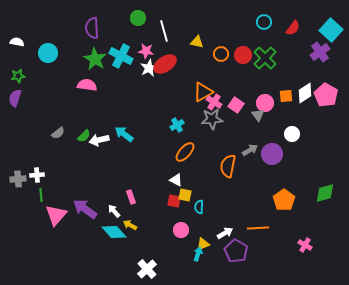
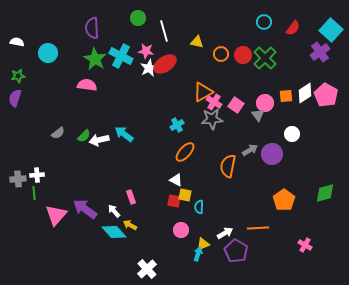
green line at (41, 195): moved 7 px left, 2 px up
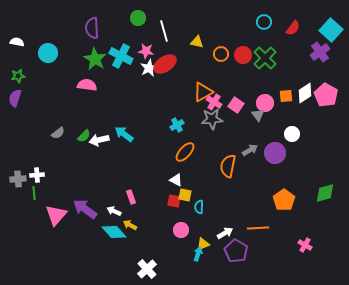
purple circle at (272, 154): moved 3 px right, 1 px up
white arrow at (114, 211): rotated 24 degrees counterclockwise
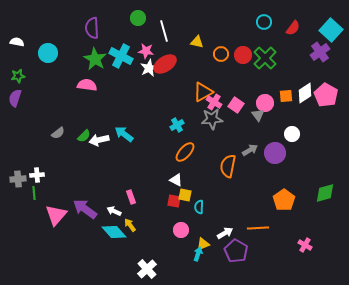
yellow arrow at (130, 225): rotated 24 degrees clockwise
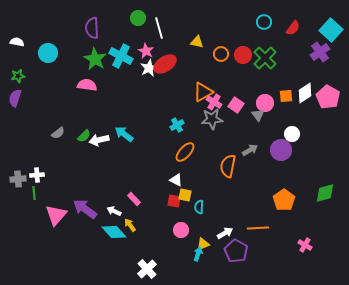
white line at (164, 31): moved 5 px left, 3 px up
pink star at (146, 51): rotated 21 degrees clockwise
pink pentagon at (326, 95): moved 2 px right, 2 px down
purple circle at (275, 153): moved 6 px right, 3 px up
pink rectangle at (131, 197): moved 3 px right, 2 px down; rotated 24 degrees counterclockwise
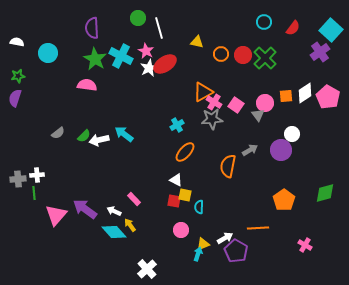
white arrow at (225, 233): moved 5 px down
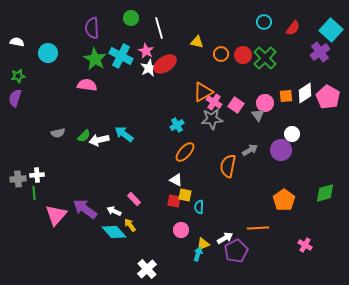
green circle at (138, 18): moved 7 px left
gray semicircle at (58, 133): rotated 24 degrees clockwise
purple pentagon at (236, 251): rotated 15 degrees clockwise
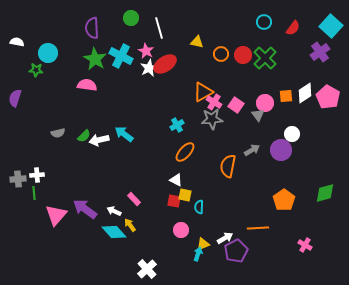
cyan square at (331, 30): moved 4 px up
green star at (18, 76): moved 18 px right, 6 px up; rotated 16 degrees clockwise
gray arrow at (250, 150): moved 2 px right
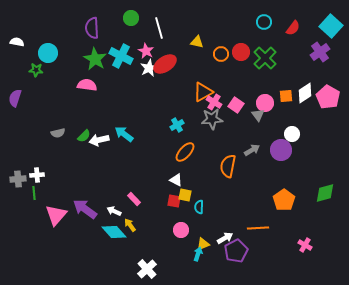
red circle at (243, 55): moved 2 px left, 3 px up
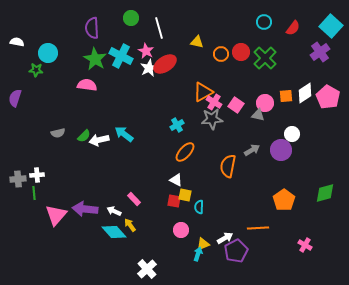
gray triangle at (258, 115): rotated 40 degrees counterclockwise
purple arrow at (85, 209): rotated 30 degrees counterclockwise
